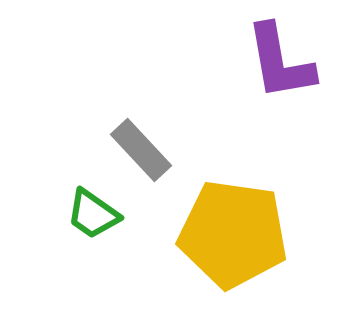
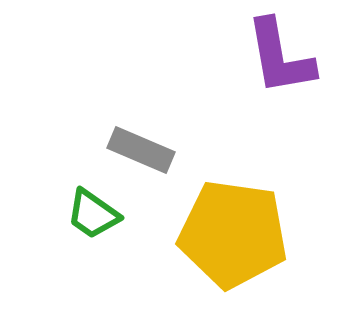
purple L-shape: moved 5 px up
gray rectangle: rotated 24 degrees counterclockwise
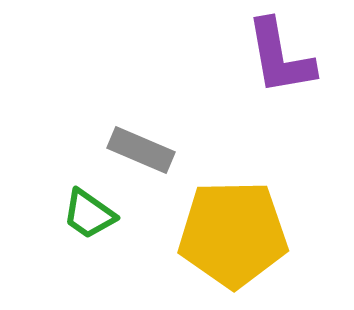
green trapezoid: moved 4 px left
yellow pentagon: rotated 9 degrees counterclockwise
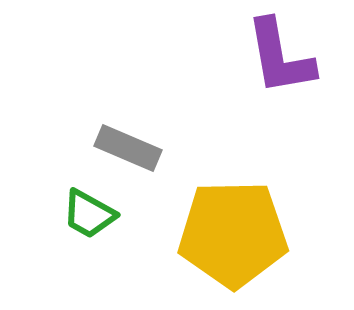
gray rectangle: moved 13 px left, 2 px up
green trapezoid: rotated 6 degrees counterclockwise
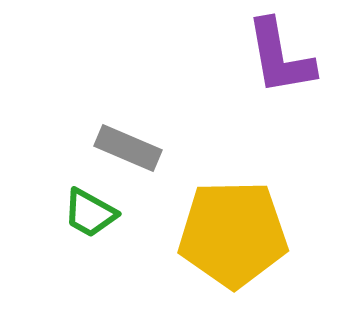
green trapezoid: moved 1 px right, 1 px up
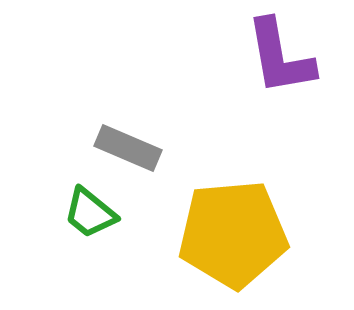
green trapezoid: rotated 10 degrees clockwise
yellow pentagon: rotated 4 degrees counterclockwise
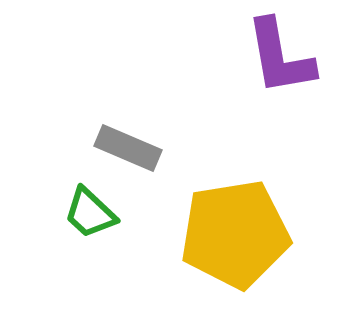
green trapezoid: rotated 4 degrees clockwise
yellow pentagon: moved 2 px right; rotated 4 degrees counterclockwise
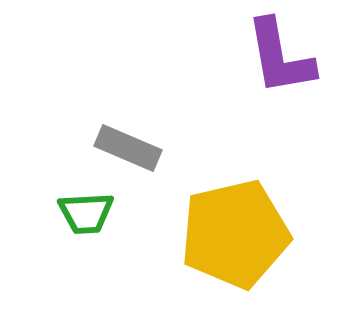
green trapezoid: moved 4 px left; rotated 46 degrees counterclockwise
yellow pentagon: rotated 4 degrees counterclockwise
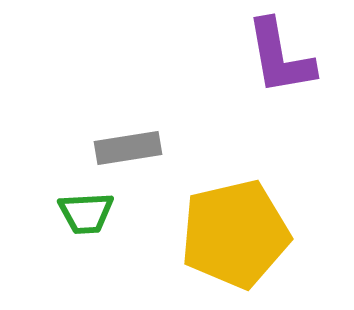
gray rectangle: rotated 32 degrees counterclockwise
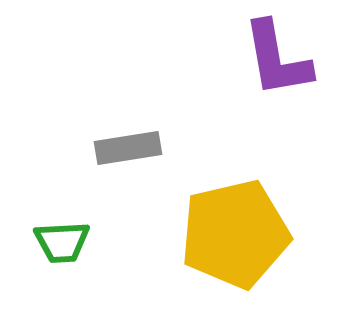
purple L-shape: moved 3 px left, 2 px down
green trapezoid: moved 24 px left, 29 px down
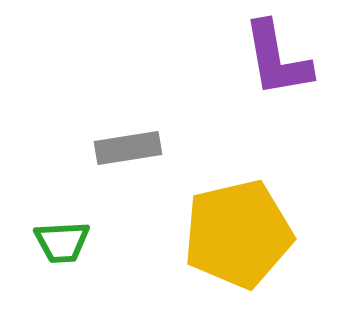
yellow pentagon: moved 3 px right
